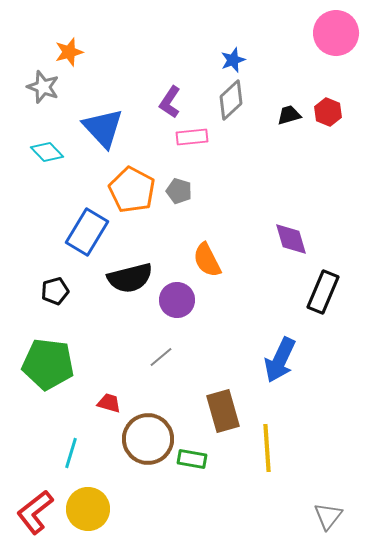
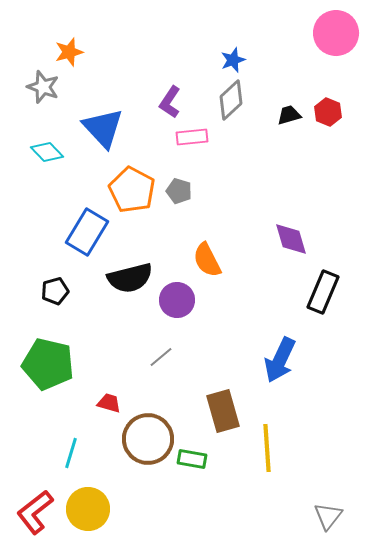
green pentagon: rotated 6 degrees clockwise
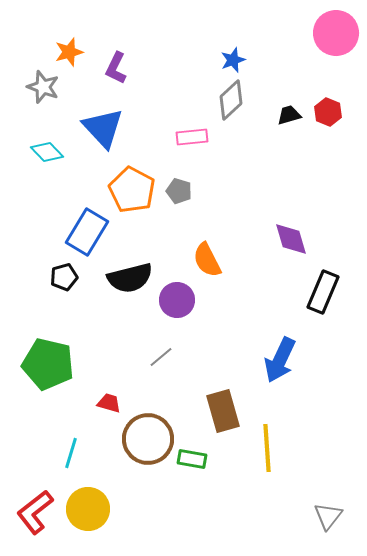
purple L-shape: moved 54 px left, 34 px up; rotated 8 degrees counterclockwise
black pentagon: moved 9 px right, 14 px up
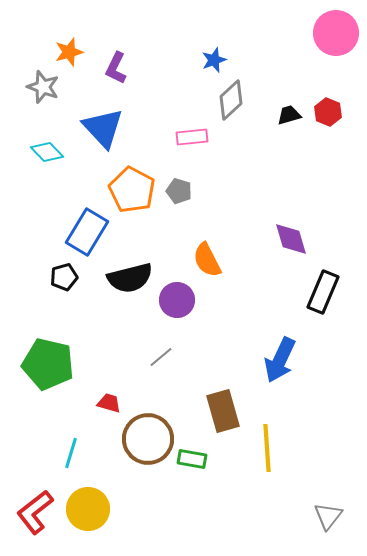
blue star: moved 19 px left
